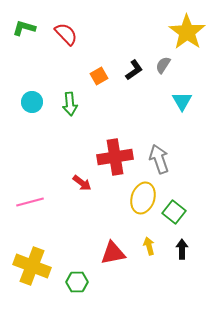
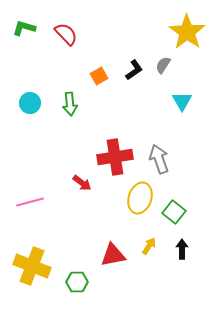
cyan circle: moved 2 px left, 1 px down
yellow ellipse: moved 3 px left
yellow arrow: rotated 48 degrees clockwise
red triangle: moved 2 px down
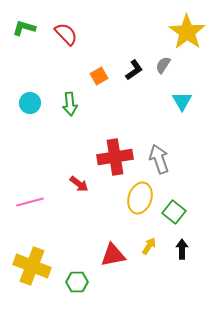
red arrow: moved 3 px left, 1 px down
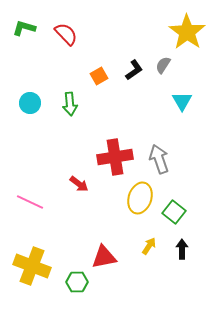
pink line: rotated 40 degrees clockwise
red triangle: moved 9 px left, 2 px down
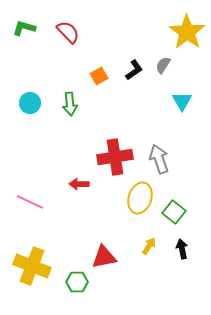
red semicircle: moved 2 px right, 2 px up
red arrow: rotated 144 degrees clockwise
black arrow: rotated 12 degrees counterclockwise
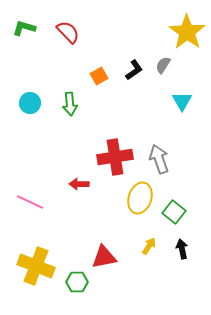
yellow cross: moved 4 px right
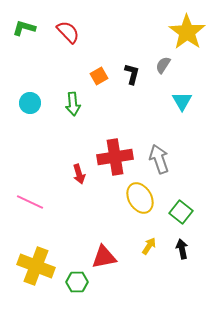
black L-shape: moved 2 px left, 4 px down; rotated 40 degrees counterclockwise
green arrow: moved 3 px right
red arrow: moved 10 px up; rotated 108 degrees counterclockwise
yellow ellipse: rotated 48 degrees counterclockwise
green square: moved 7 px right
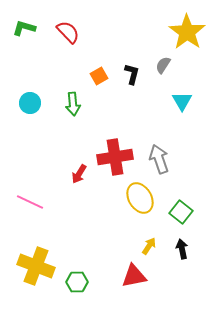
red arrow: rotated 48 degrees clockwise
red triangle: moved 30 px right, 19 px down
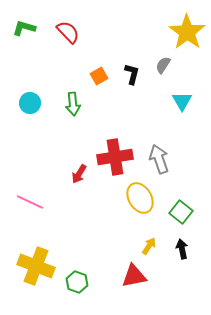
green hexagon: rotated 20 degrees clockwise
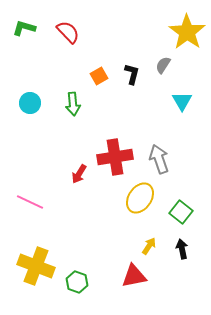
yellow ellipse: rotated 64 degrees clockwise
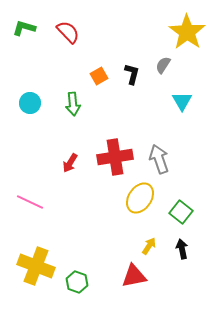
red arrow: moved 9 px left, 11 px up
